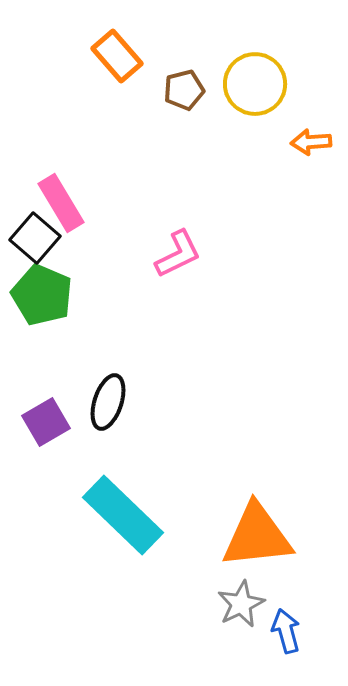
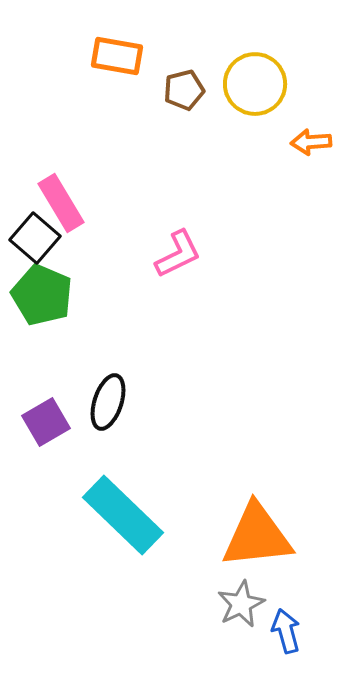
orange rectangle: rotated 39 degrees counterclockwise
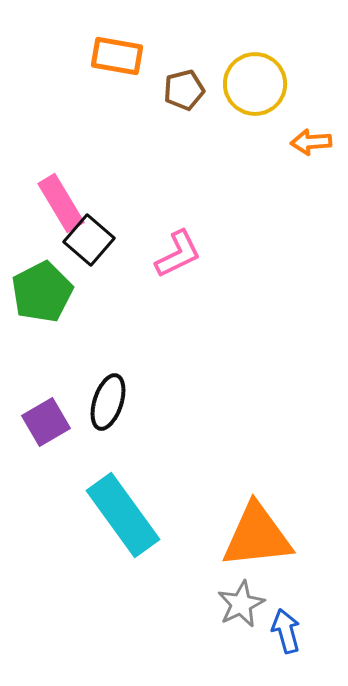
black square: moved 54 px right, 2 px down
green pentagon: moved 3 px up; rotated 22 degrees clockwise
cyan rectangle: rotated 10 degrees clockwise
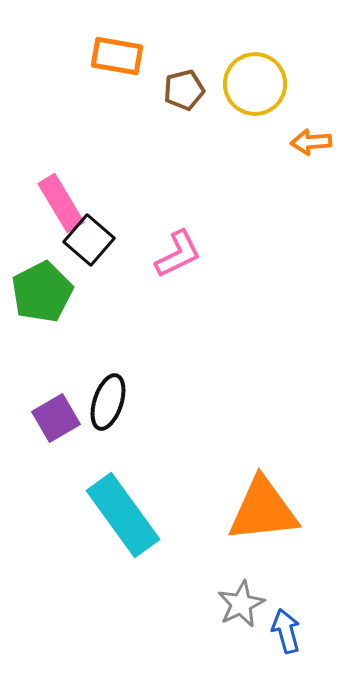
purple square: moved 10 px right, 4 px up
orange triangle: moved 6 px right, 26 px up
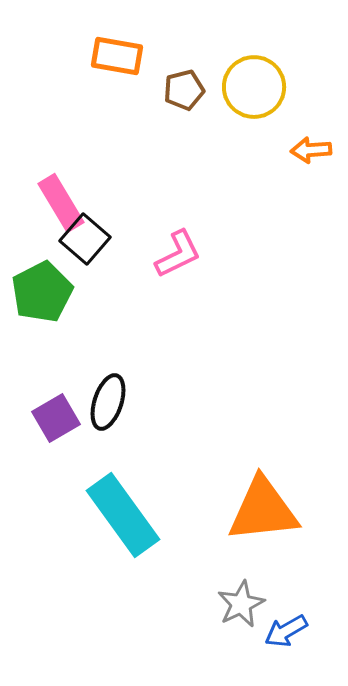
yellow circle: moved 1 px left, 3 px down
orange arrow: moved 8 px down
black square: moved 4 px left, 1 px up
blue arrow: rotated 105 degrees counterclockwise
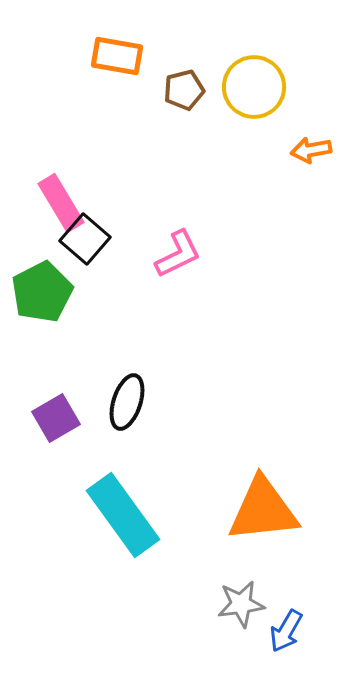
orange arrow: rotated 6 degrees counterclockwise
black ellipse: moved 19 px right
gray star: rotated 18 degrees clockwise
blue arrow: rotated 30 degrees counterclockwise
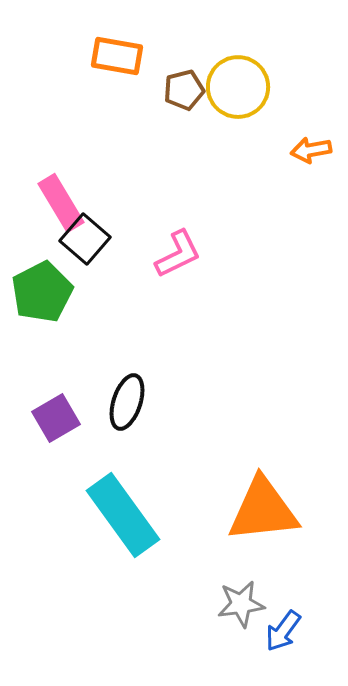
yellow circle: moved 16 px left
blue arrow: moved 3 px left; rotated 6 degrees clockwise
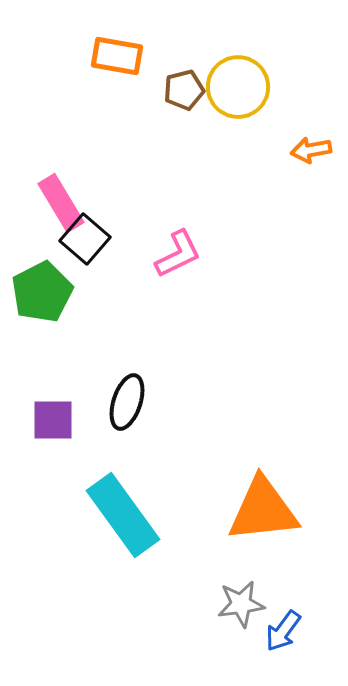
purple square: moved 3 px left, 2 px down; rotated 30 degrees clockwise
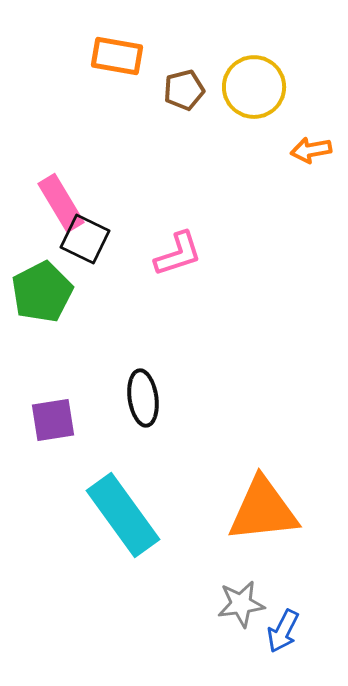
yellow circle: moved 16 px right
black square: rotated 15 degrees counterclockwise
pink L-shape: rotated 8 degrees clockwise
black ellipse: moved 16 px right, 4 px up; rotated 26 degrees counterclockwise
purple square: rotated 9 degrees counterclockwise
blue arrow: rotated 9 degrees counterclockwise
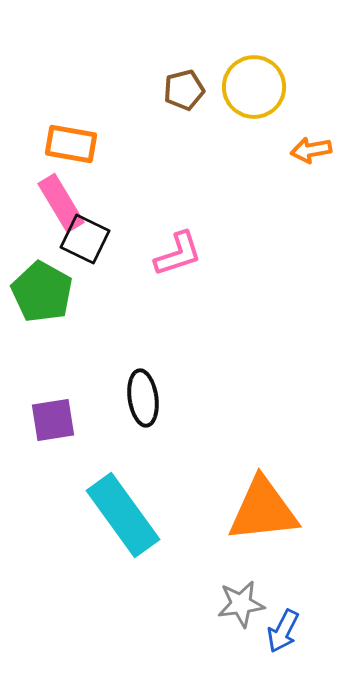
orange rectangle: moved 46 px left, 88 px down
green pentagon: rotated 16 degrees counterclockwise
